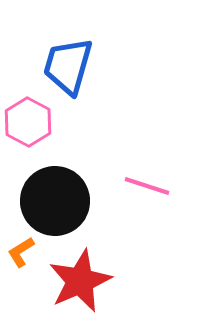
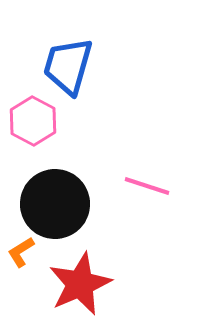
pink hexagon: moved 5 px right, 1 px up
black circle: moved 3 px down
red star: moved 3 px down
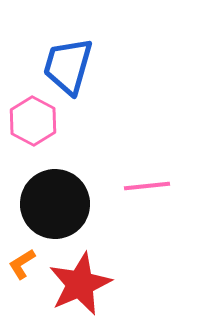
pink line: rotated 24 degrees counterclockwise
orange L-shape: moved 1 px right, 12 px down
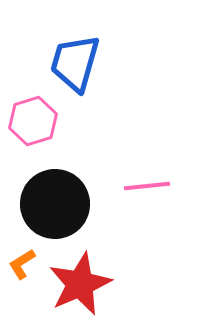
blue trapezoid: moved 7 px right, 3 px up
pink hexagon: rotated 15 degrees clockwise
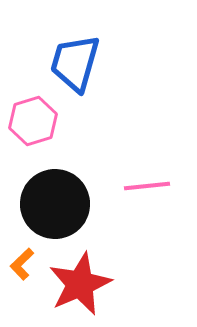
orange L-shape: rotated 12 degrees counterclockwise
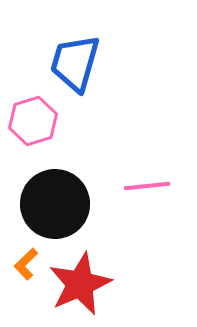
orange L-shape: moved 4 px right
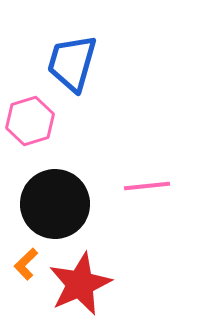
blue trapezoid: moved 3 px left
pink hexagon: moved 3 px left
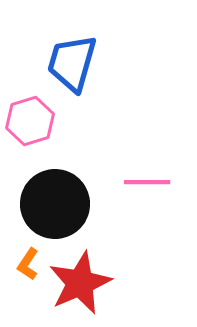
pink line: moved 4 px up; rotated 6 degrees clockwise
orange L-shape: moved 2 px right; rotated 12 degrees counterclockwise
red star: moved 1 px up
